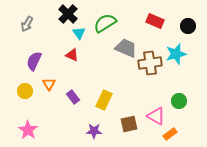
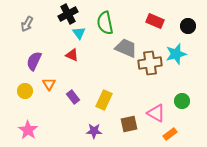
black cross: rotated 18 degrees clockwise
green semicircle: rotated 70 degrees counterclockwise
green circle: moved 3 px right
pink triangle: moved 3 px up
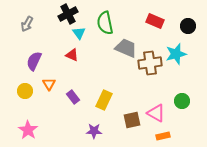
brown square: moved 3 px right, 4 px up
orange rectangle: moved 7 px left, 2 px down; rotated 24 degrees clockwise
